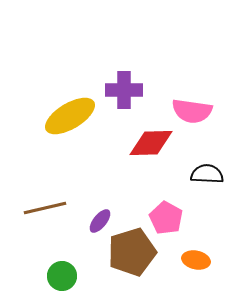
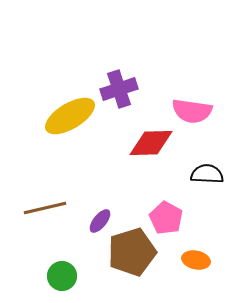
purple cross: moved 5 px left, 1 px up; rotated 18 degrees counterclockwise
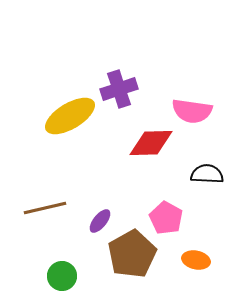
brown pentagon: moved 2 px down; rotated 12 degrees counterclockwise
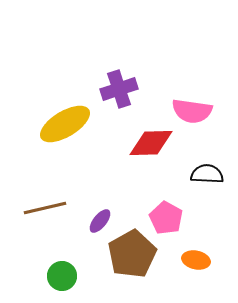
yellow ellipse: moved 5 px left, 8 px down
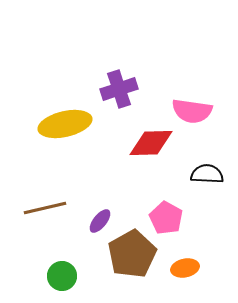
yellow ellipse: rotated 18 degrees clockwise
orange ellipse: moved 11 px left, 8 px down; rotated 24 degrees counterclockwise
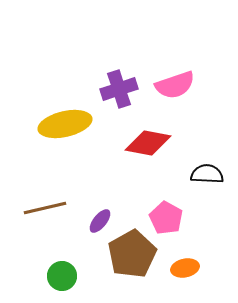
pink semicircle: moved 17 px left, 26 px up; rotated 27 degrees counterclockwise
red diamond: moved 3 px left; rotated 12 degrees clockwise
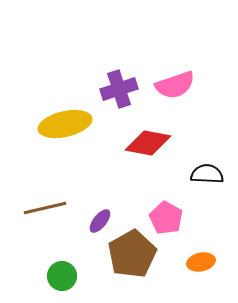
orange ellipse: moved 16 px right, 6 px up
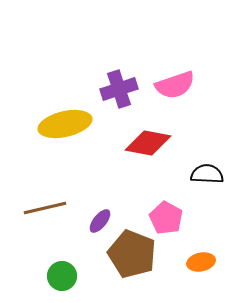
brown pentagon: rotated 21 degrees counterclockwise
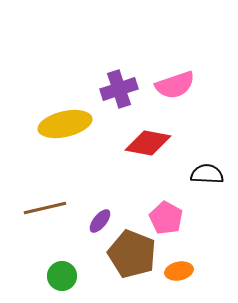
orange ellipse: moved 22 px left, 9 px down
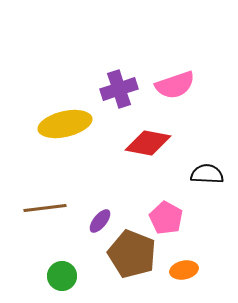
brown line: rotated 6 degrees clockwise
orange ellipse: moved 5 px right, 1 px up
